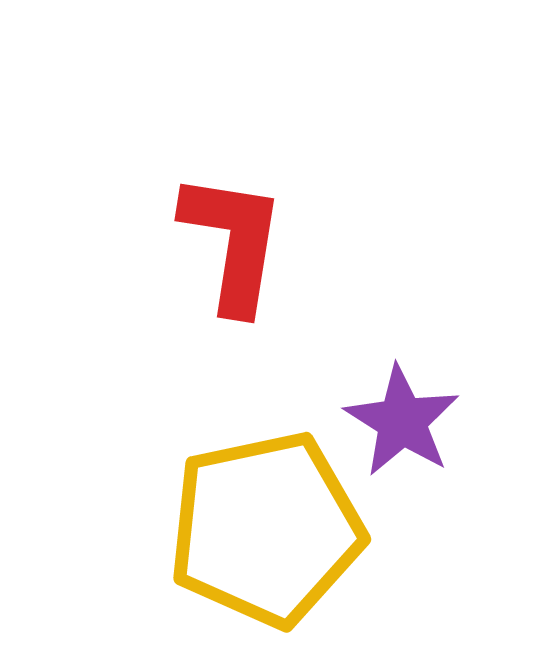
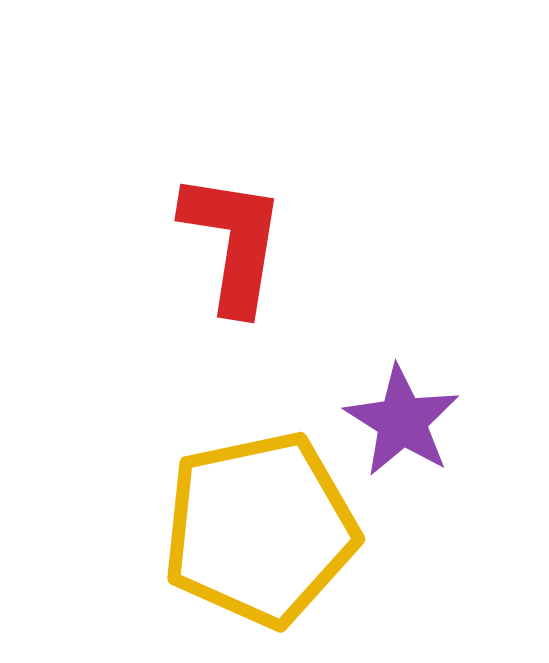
yellow pentagon: moved 6 px left
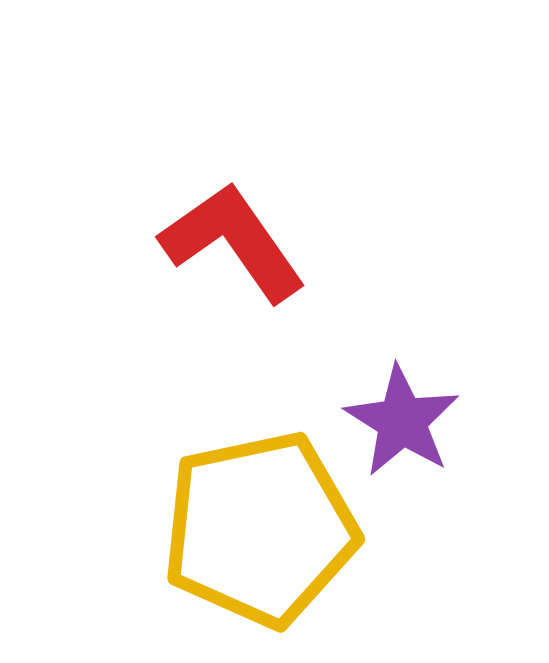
red L-shape: rotated 44 degrees counterclockwise
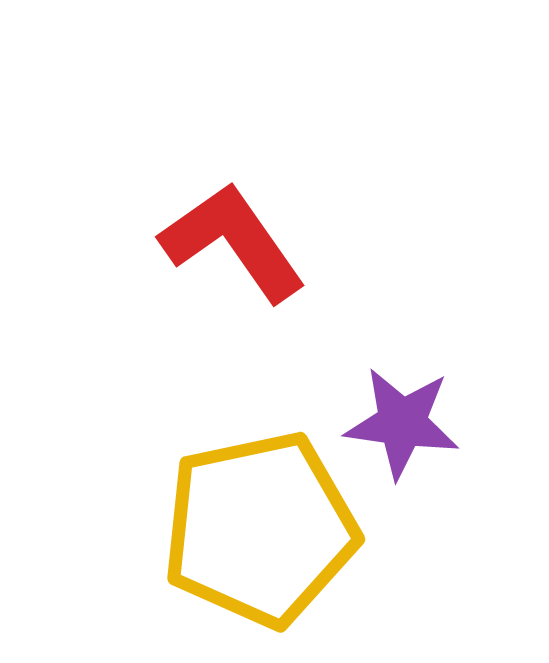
purple star: moved 2 px down; rotated 24 degrees counterclockwise
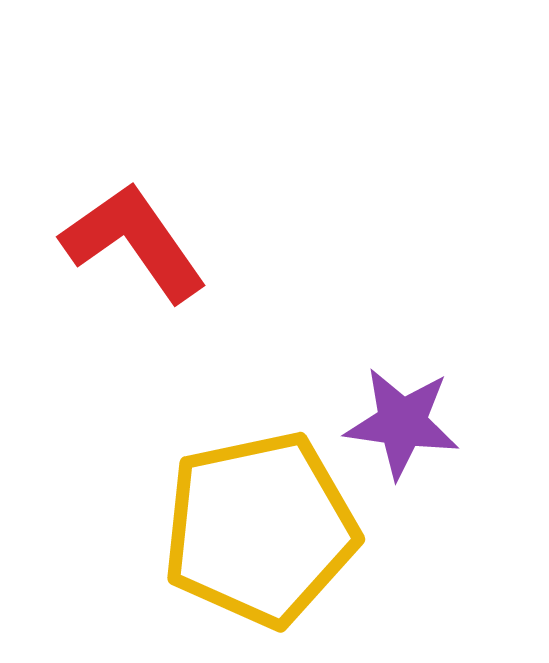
red L-shape: moved 99 px left
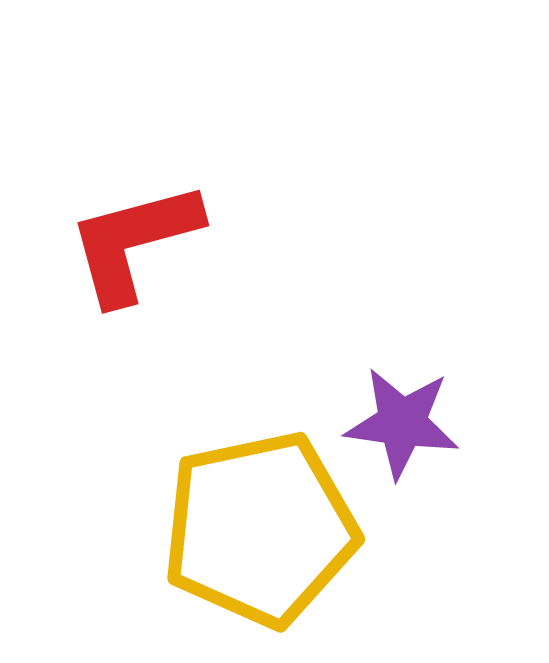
red L-shape: rotated 70 degrees counterclockwise
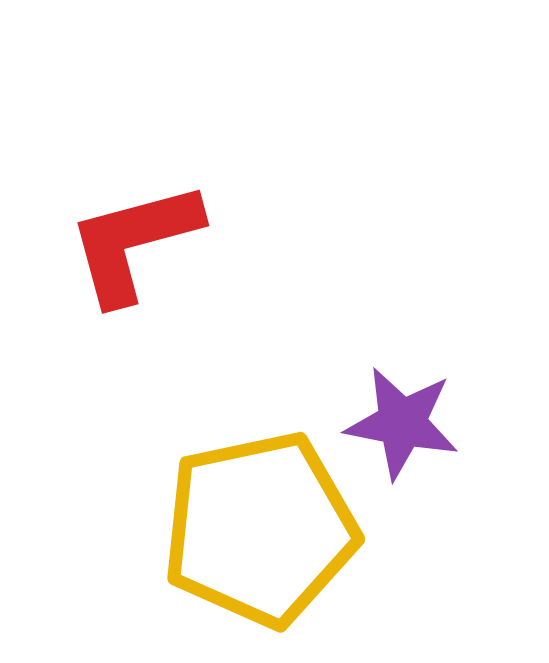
purple star: rotated 3 degrees clockwise
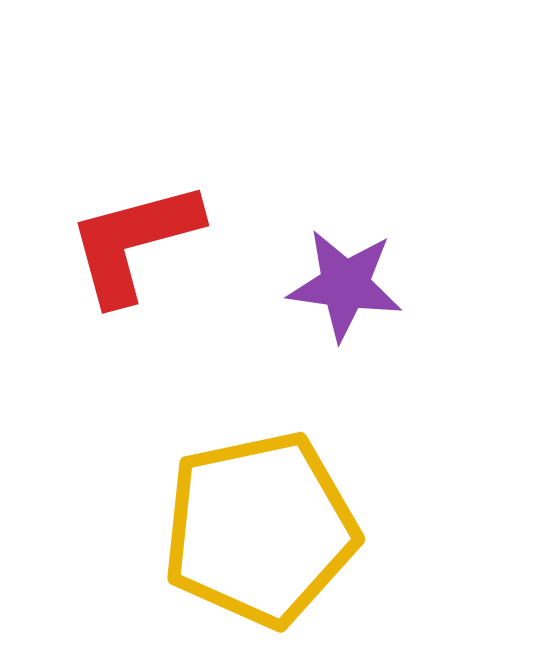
purple star: moved 57 px left, 138 px up; rotated 3 degrees counterclockwise
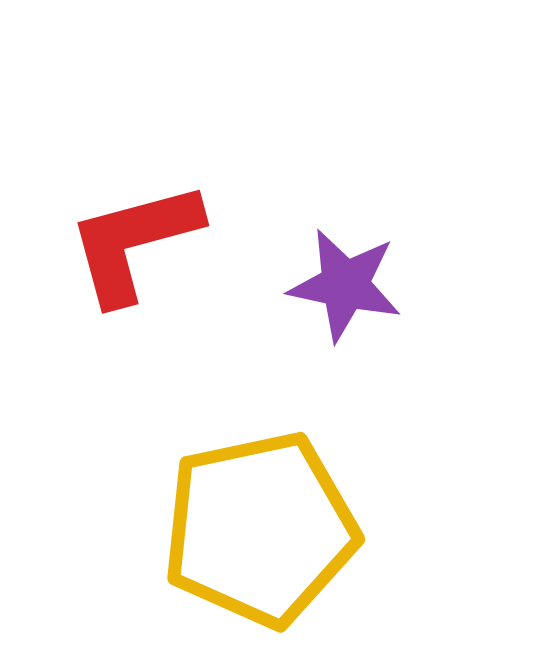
purple star: rotated 4 degrees clockwise
